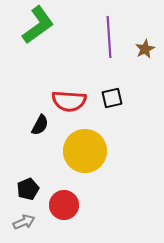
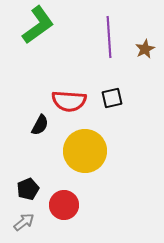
gray arrow: rotated 15 degrees counterclockwise
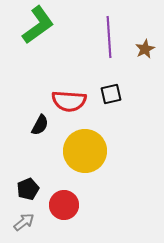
black square: moved 1 px left, 4 px up
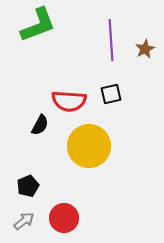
green L-shape: rotated 15 degrees clockwise
purple line: moved 2 px right, 3 px down
yellow circle: moved 4 px right, 5 px up
black pentagon: moved 3 px up
red circle: moved 13 px down
gray arrow: moved 1 px up
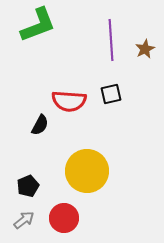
yellow circle: moved 2 px left, 25 px down
gray arrow: moved 1 px up
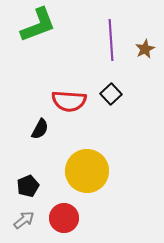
black square: rotated 30 degrees counterclockwise
black semicircle: moved 4 px down
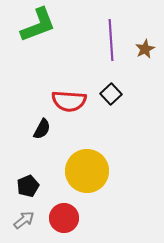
black semicircle: moved 2 px right
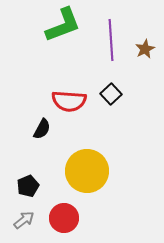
green L-shape: moved 25 px right
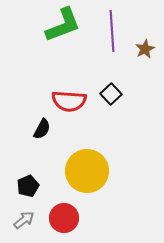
purple line: moved 1 px right, 9 px up
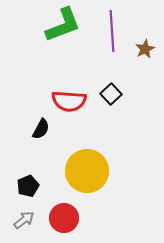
black semicircle: moved 1 px left
